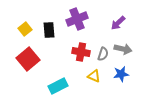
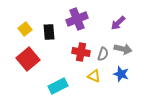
black rectangle: moved 2 px down
blue star: rotated 28 degrees clockwise
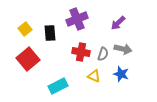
black rectangle: moved 1 px right, 1 px down
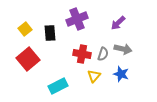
red cross: moved 1 px right, 2 px down
yellow triangle: rotated 48 degrees clockwise
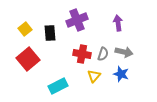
purple cross: moved 1 px down
purple arrow: rotated 126 degrees clockwise
gray arrow: moved 1 px right, 3 px down
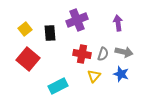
red square: rotated 10 degrees counterclockwise
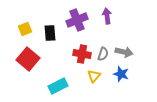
purple arrow: moved 11 px left, 7 px up
yellow square: rotated 16 degrees clockwise
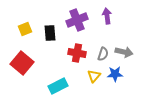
red cross: moved 5 px left, 1 px up
red square: moved 6 px left, 4 px down
blue star: moved 6 px left; rotated 21 degrees counterclockwise
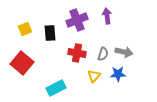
blue star: moved 3 px right
cyan rectangle: moved 2 px left, 2 px down
